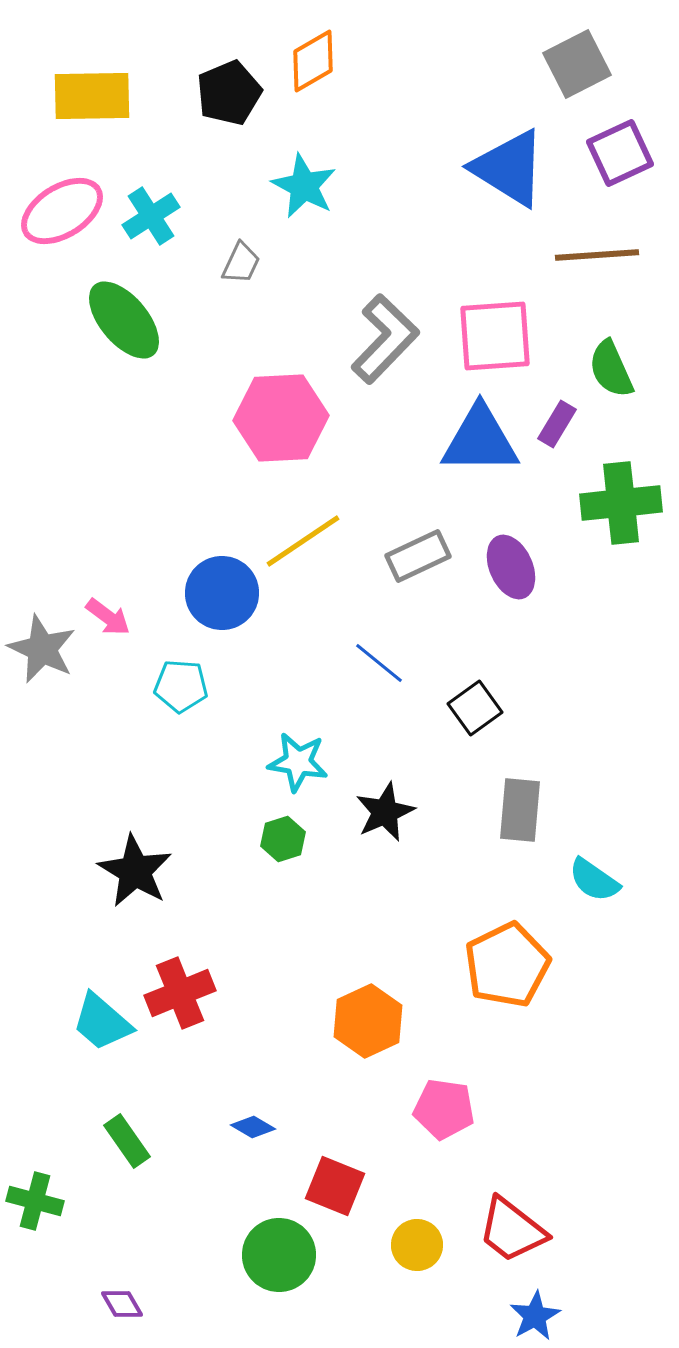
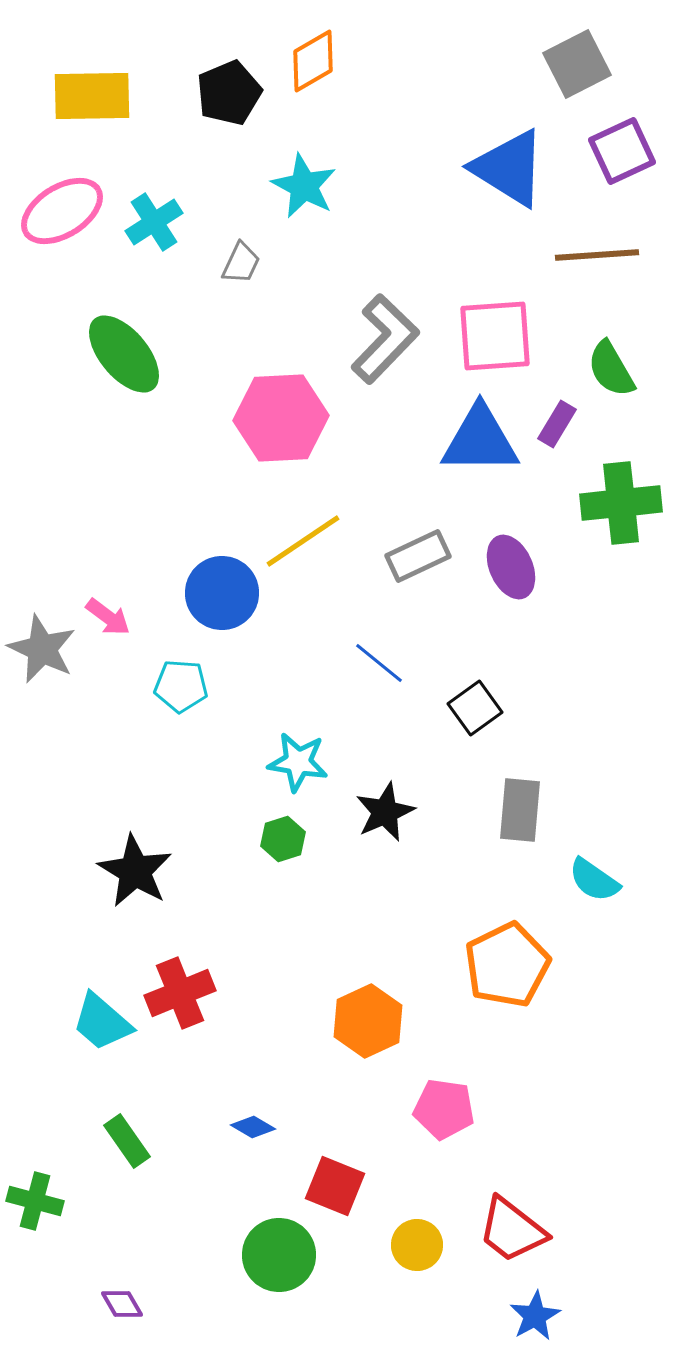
purple square at (620, 153): moved 2 px right, 2 px up
cyan cross at (151, 216): moved 3 px right, 6 px down
green ellipse at (124, 320): moved 34 px down
green semicircle at (611, 369): rotated 6 degrees counterclockwise
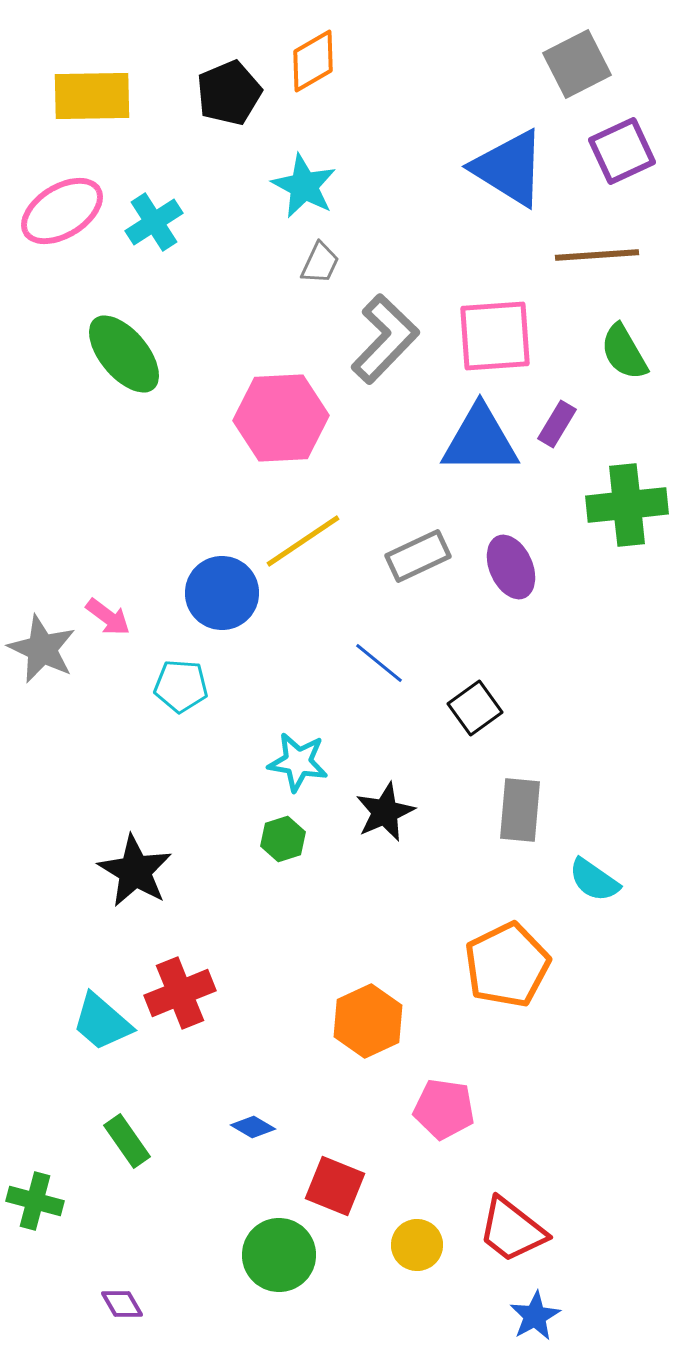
gray trapezoid at (241, 263): moved 79 px right
green semicircle at (611, 369): moved 13 px right, 17 px up
green cross at (621, 503): moved 6 px right, 2 px down
